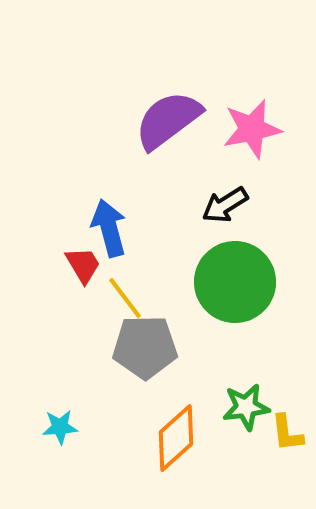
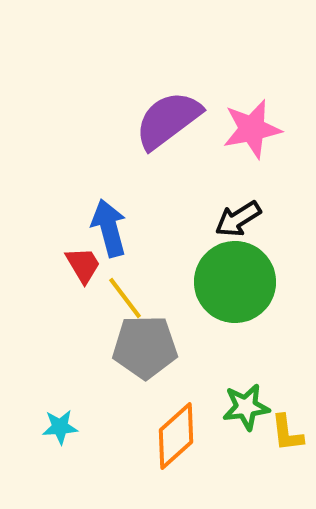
black arrow: moved 13 px right, 14 px down
orange diamond: moved 2 px up
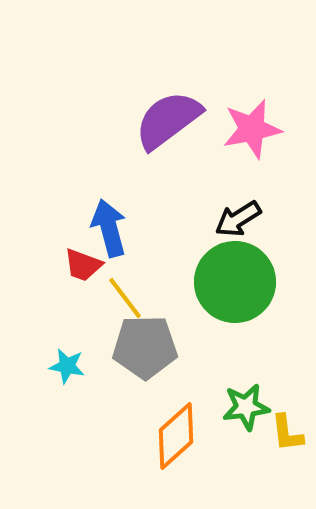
red trapezoid: rotated 141 degrees clockwise
cyan star: moved 7 px right, 61 px up; rotated 15 degrees clockwise
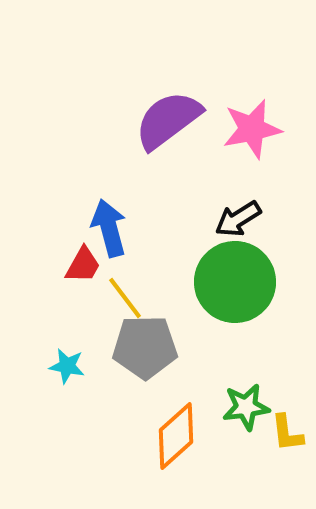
red trapezoid: rotated 81 degrees counterclockwise
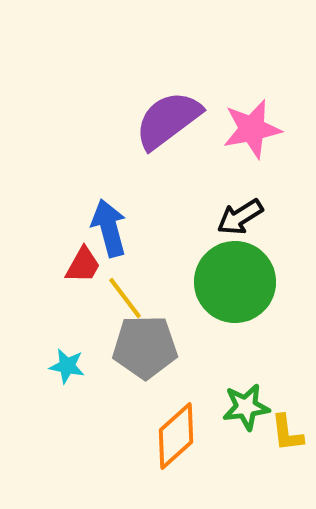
black arrow: moved 2 px right, 2 px up
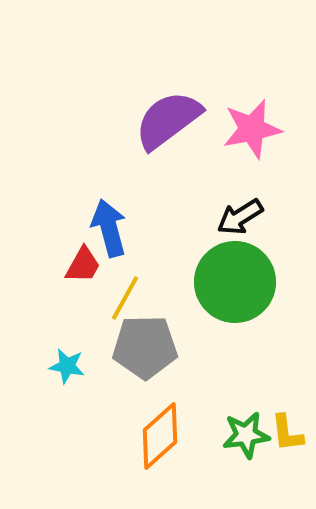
yellow line: rotated 66 degrees clockwise
green star: moved 28 px down
orange diamond: moved 16 px left
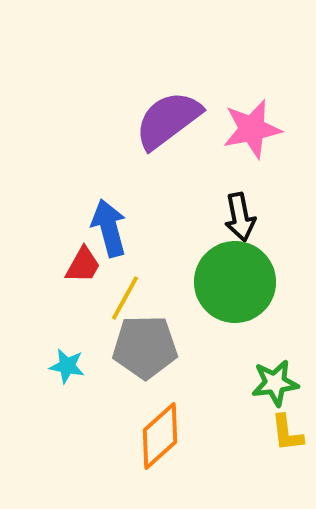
black arrow: rotated 69 degrees counterclockwise
green star: moved 29 px right, 52 px up
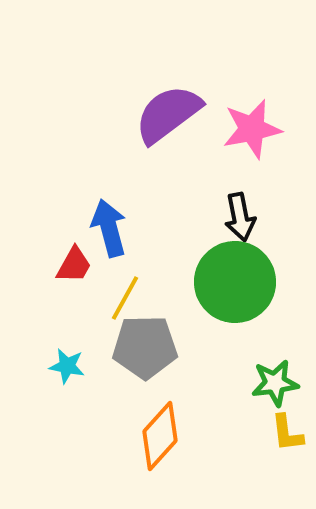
purple semicircle: moved 6 px up
red trapezoid: moved 9 px left
orange diamond: rotated 6 degrees counterclockwise
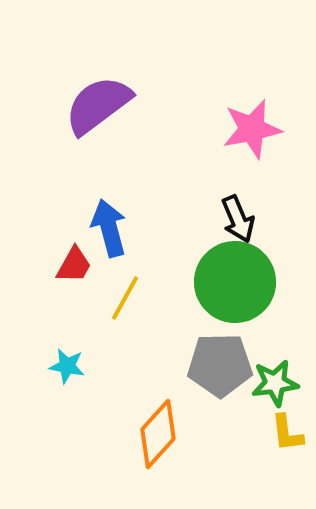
purple semicircle: moved 70 px left, 9 px up
black arrow: moved 2 px left, 2 px down; rotated 12 degrees counterclockwise
gray pentagon: moved 75 px right, 18 px down
orange diamond: moved 2 px left, 2 px up
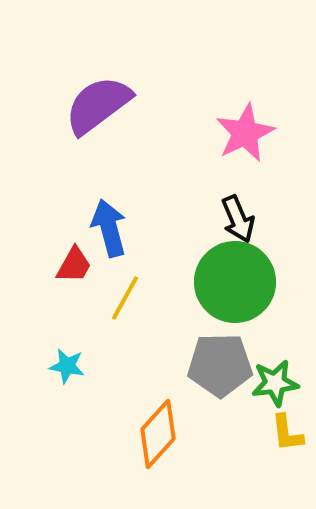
pink star: moved 7 px left, 4 px down; rotated 14 degrees counterclockwise
